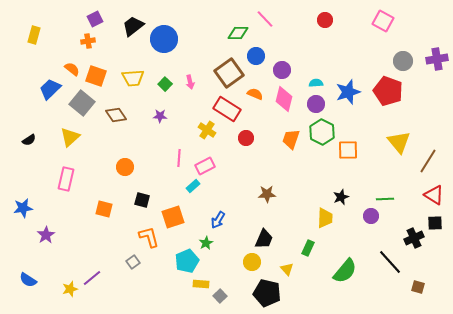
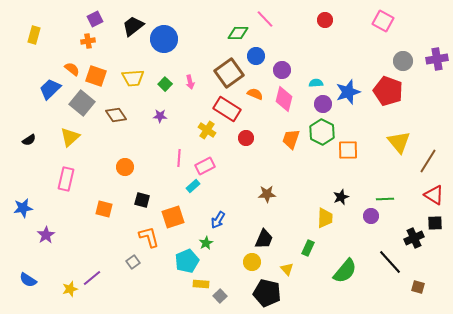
purple circle at (316, 104): moved 7 px right
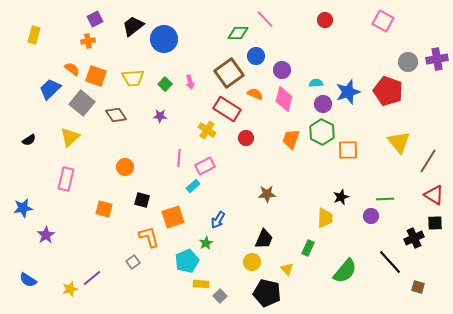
gray circle at (403, 61): moved 5 px right, 1 px down
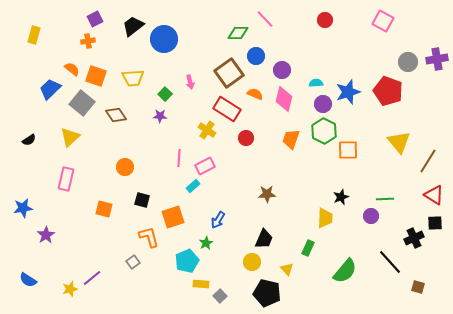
green square at (165, 84): moved 10 px down
green hexagon at (322, 132): moved 2 px right, 1 px up
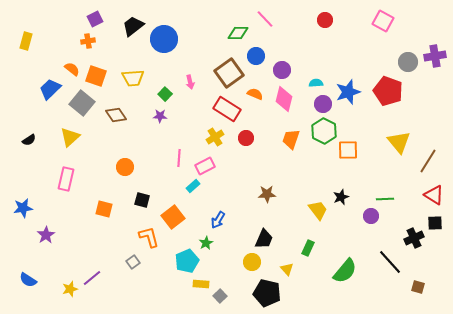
yellow rectangle at (34, 35): moved 8 px left, 6 px down
purple cross at (437, 59): moved 2 px left, 3 px up
yellow cross at (207, 130): moved 8 px right, 7 px down; rotated 24 degrees clockwise
orange square at (173, 217): rotated 20 degrees counterclockwise
yellow trapezoid at (325, 218): moved 7 px left, 8 px up; rotated 40 degrees counterclockwise
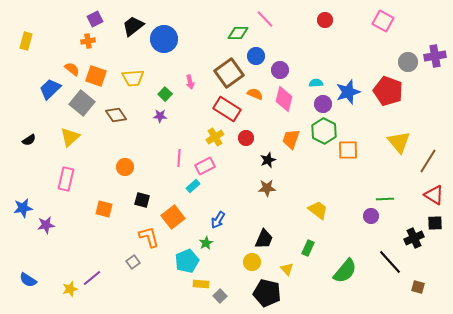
purple circle at (282, 70): moved 2 px left
brown star at (267, 194): moved 6 px up
black star at (341, 197): moved 73 px left, 37 px up
yellow trapezoid at (318, 210): rotated 15 degrees counterclockwise
purple star at (46, 235): moved 10 px up; rotated 24 degrees clockwise
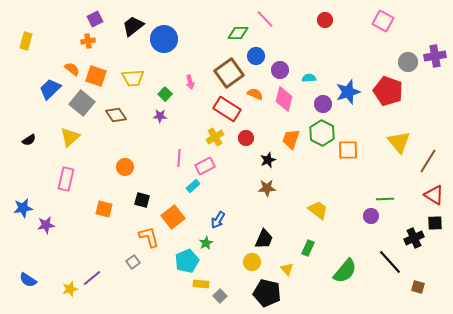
cyan semicircle at (316, 83): moved 7 px left, 5 px up
green hexagon at (324, 131): moved 2 px left, 2 px down
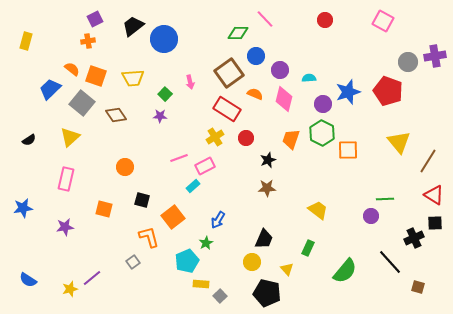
pink line at (179, 158): rotated 66 degrees clockwise
purple star at (46, 225): moved 19 px right, 2 px down
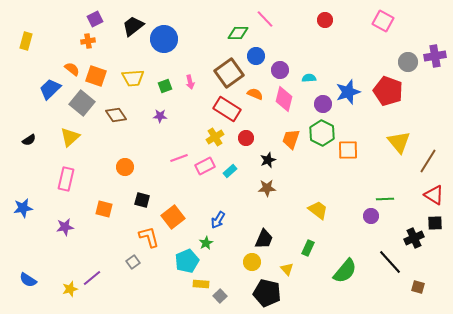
green square at (165, 94): moved 8 px up; rotated 24 degrees clockwise
cyan rectangle at (193, 186): moved 37 px right, 15 px up
